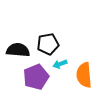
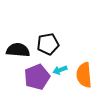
cyan arrow: moved 6 px down
purple pentagon: moved 1 px right
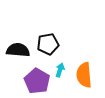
cyan arrow: rotated 128 degrees clockwise
purple pentagon: moved 4 px down; rotated 20 degrees counterclockwise
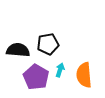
purple pentagon: moved 1 px left, 4 px up
